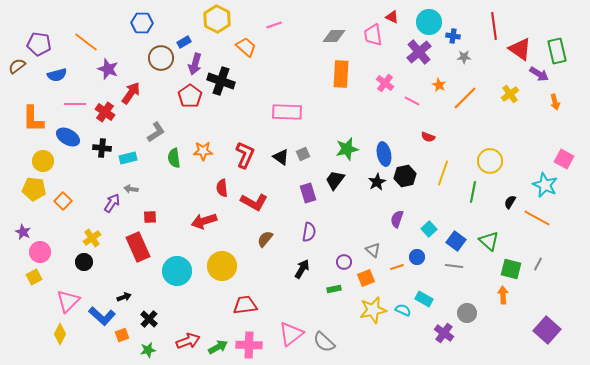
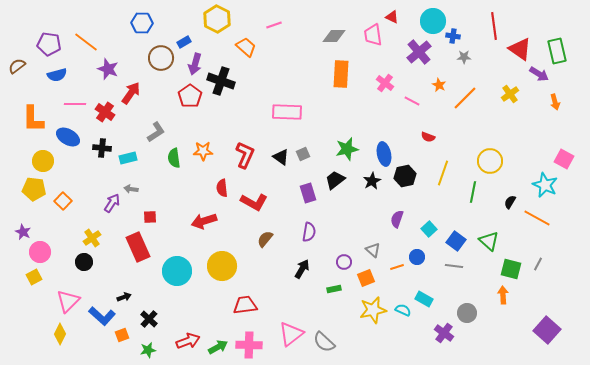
cyan circle at (429, 22): moved 4 px right, 1 px up
purple pentagon at (39, 44): moved 10 px right
black trapezoid at (335, 180): rotated 15 degrees clockwise
black star at (377, 182): moved 5 px left, 1 px up
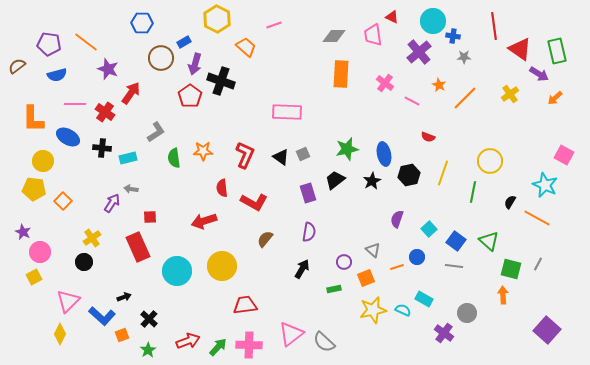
orange arrow at (555, 102): moved 4 px up; rotated 63 degrees clockwise
pink square at (564, 159): moved 4 px up
black hexagon at (405, 176): moved 4 px right, 1 px up
green arrow at (218, 347): rotated 18 degrees counterclockwise
green star at (148, 350): rotated 21 degrees counterclockwise
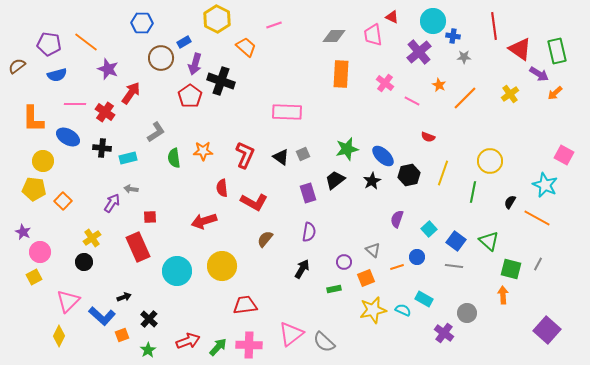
orange arrow at (555, 98): moved 5 px up
blue ellipse at (384, 154): moved 1 px left, 2 px down; rotated 35 degrees counterclockwise
yellow diamond at (60, 334): moved 1 px left, 2 px down
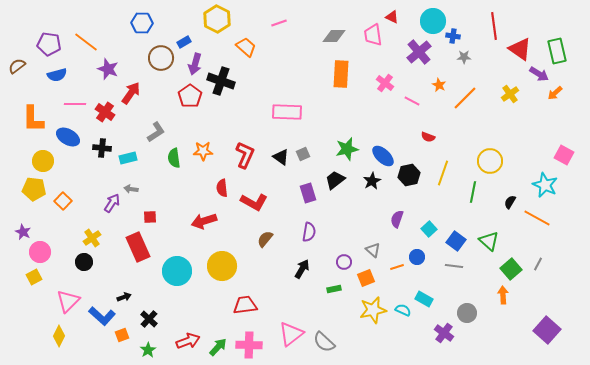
pink line at (274, 25): moved 5 px right, 2 px up
green square at (511, 269): rotated 35 degrees clockwise
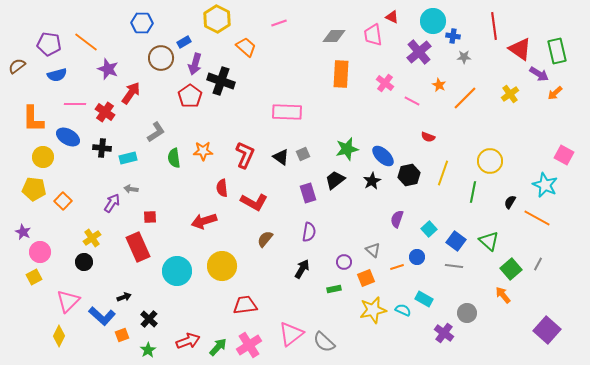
yellow circle at (43, 161): moved 4 px up
orange arrow at (503, 295): rotated 36 degrees counterclockwise
pink cross at (249, 345): rotated 35 degrees counterclockwise
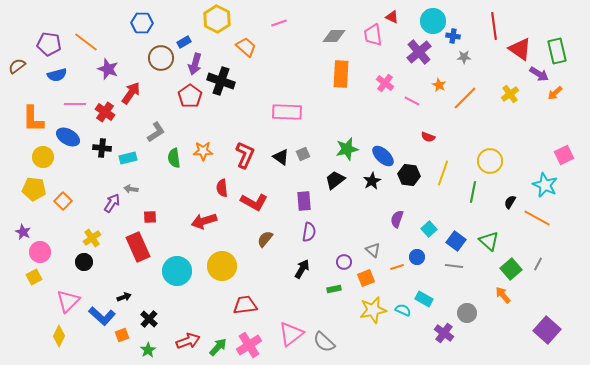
pink square at (564, 155): rotated 36 degrees clockwise
black hexagon at (409, 175): rotated 20 degrees clockwise
purple rectangle at (308, 193): moved 4 px left, 8 px down; rotated 12 degrees clockwise
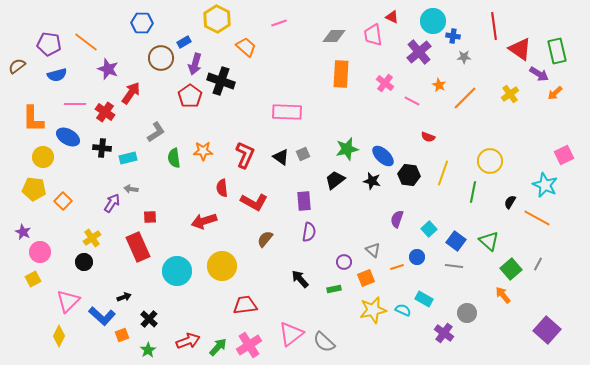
black star at (372, 181): rotated 30 degrees counterclockwise
black arrow at (302, 269): moved 2 px left, 10 px down; rotated 72 degrees counterclockwise
yellow square at (34, 277): moved 1 px left, 2 px down
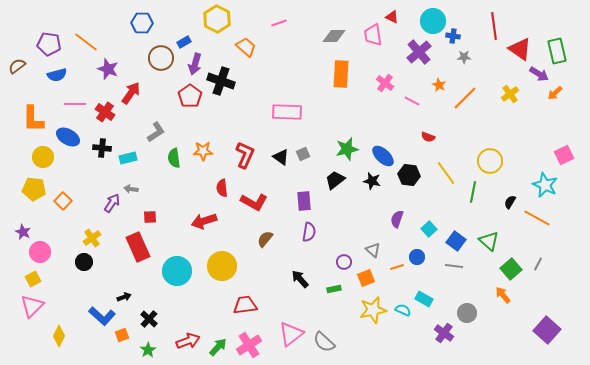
yellow line at (443, 173): moved 3 px right; rotated 55 degrees counterclockwise
pink triangle at (68, 301): moved 36 px left, 5 px down
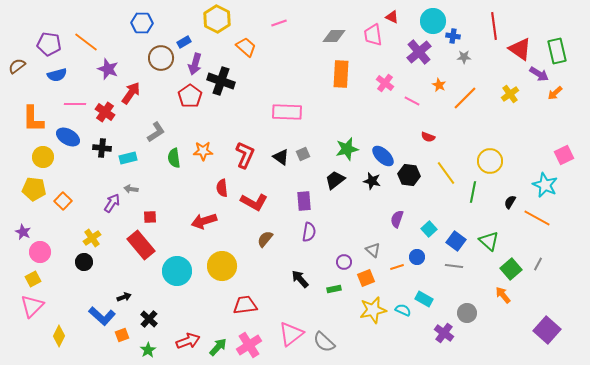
red rectangle at (138, 247): moved 3 px right, 2 px up; rotated 16 degrees counterclockwise
